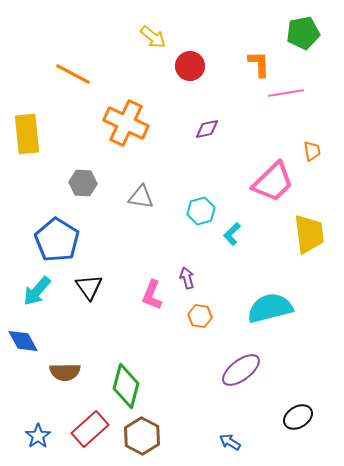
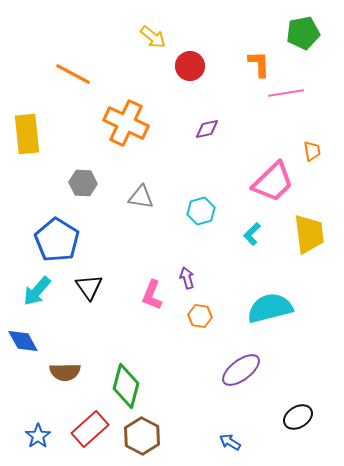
cyan L-shape: moved 20 px right
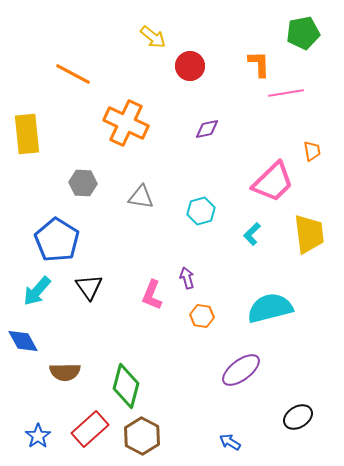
orange hexagon: moved 2 px right
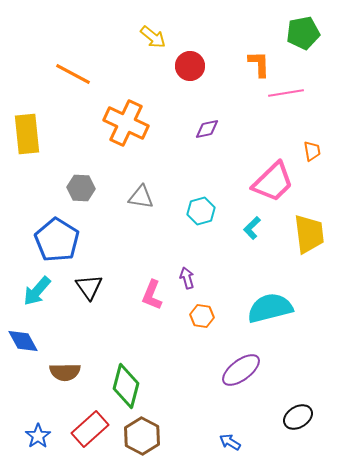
gray hexagon: moved 2 px left, 5 px down
cyan L-shape: moved 6 px up
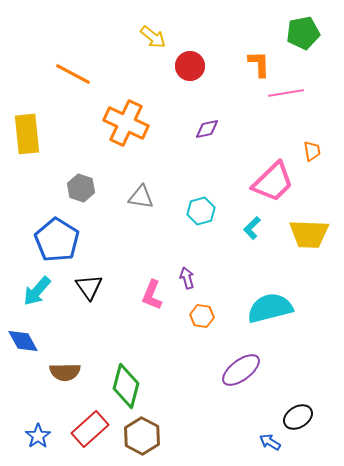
gray hexagon: rotated 16 degrees clockwise
yellow trapezoid: rotated 99 degrees clockwise
blue arrow: moved 40 px right
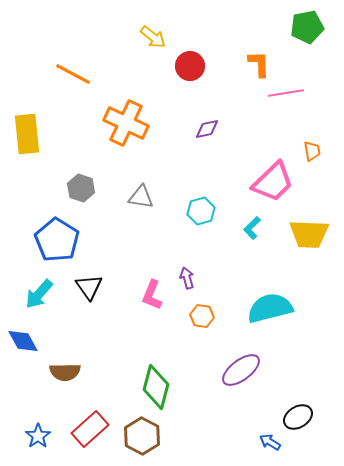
green pentagon: moved 4 px right, 6 px up
cyan arrow: moved 2 px right, 3 px down
green diamond: moved 30 px right, 1 px down
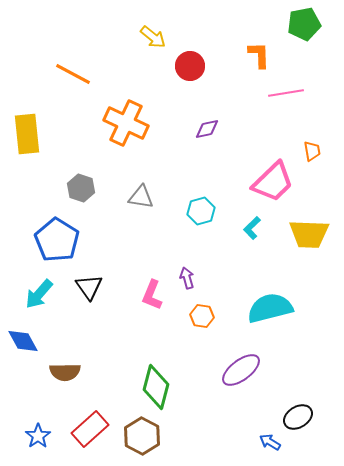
green pentagon: moved 3 px left, 3 px up
orange L-shape: moved 9 px up
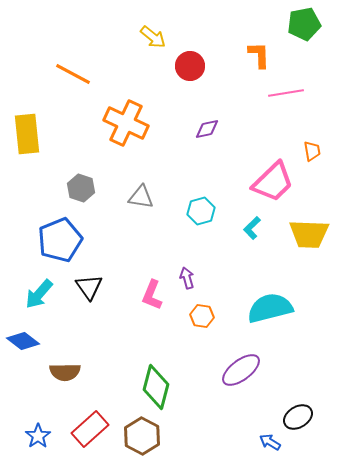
blue pentagon: moved 3 px right; rotated 18 degrees clockwise
blue diamond: rotated 24 degrees counterclockwise
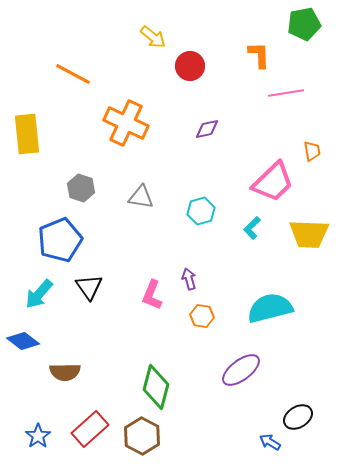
purple arrow: moved 2 px right, 1 px down
